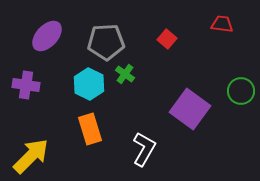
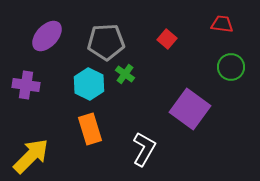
green circle: moved 10 px left, 24 px up
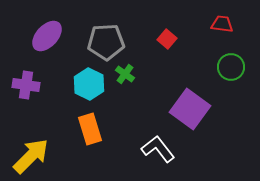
white L-shape: moved 14 px right; rotated 68 degrees counterclockwise
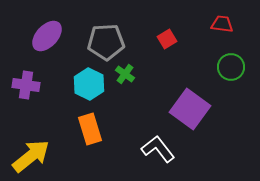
red square: rotated 18 degrees clockwise
yellow arrow: rotated 6 degrees clockwise
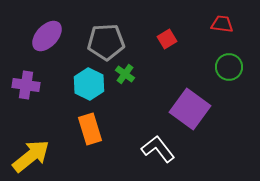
green circle: moved 2 px left
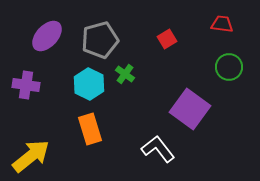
gray pentagon: moved 6 px left, 2 px up; rotated 12 degrees counterclockwise
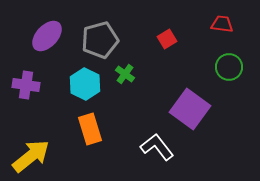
cyan hexagon: moved 4 px left
white L-shape: moved 1 px left, 2 px up
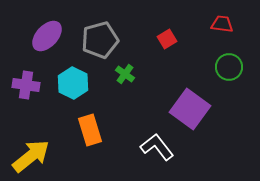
cyan hexagon: moved 12 px left, 1 px up
orange rectangle: moved 1 px down
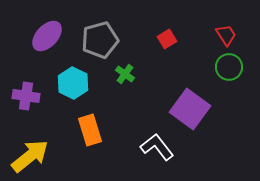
red trapezoid: moved 4 px right, 11 px down; rotated 50 degrees clockwise
purple cross: moved 11 px down
yellow arrow: moved 1 px left
